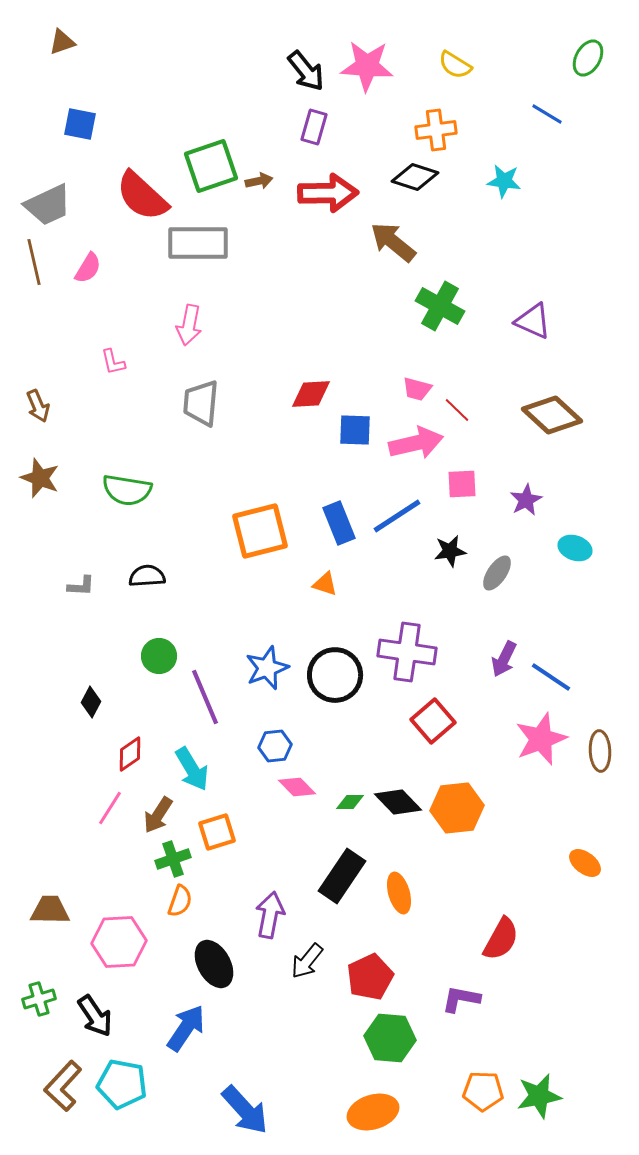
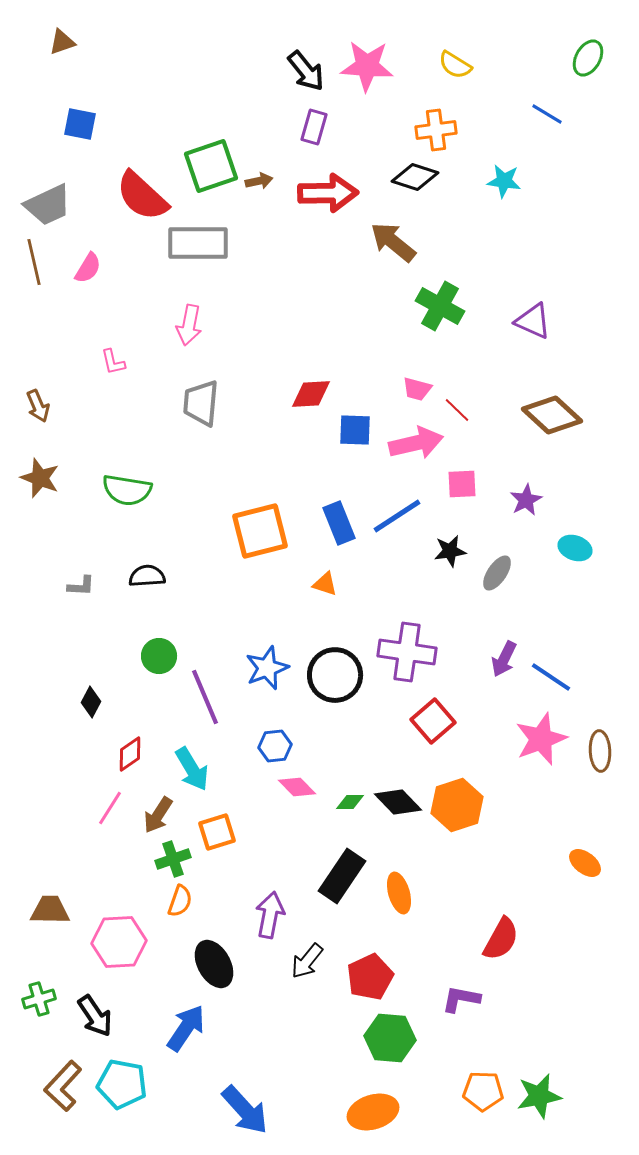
orange hexagon at (457, 808): moved 3 px up; rotated 12 degrees counterclockwise
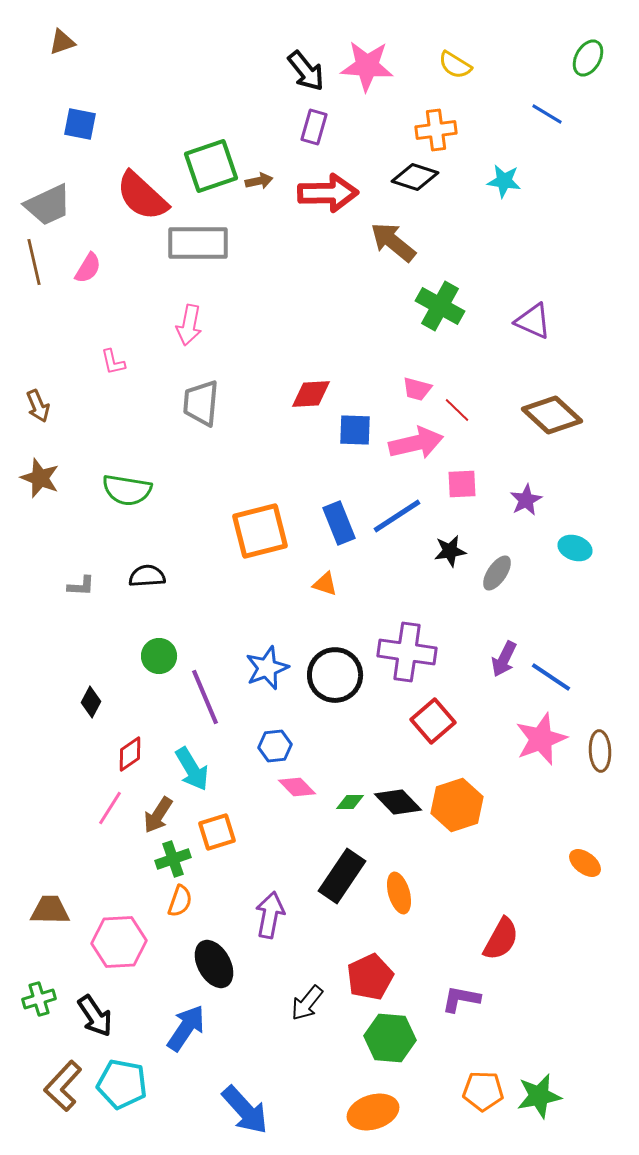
black arrow at (307, 961): moved 42 px down
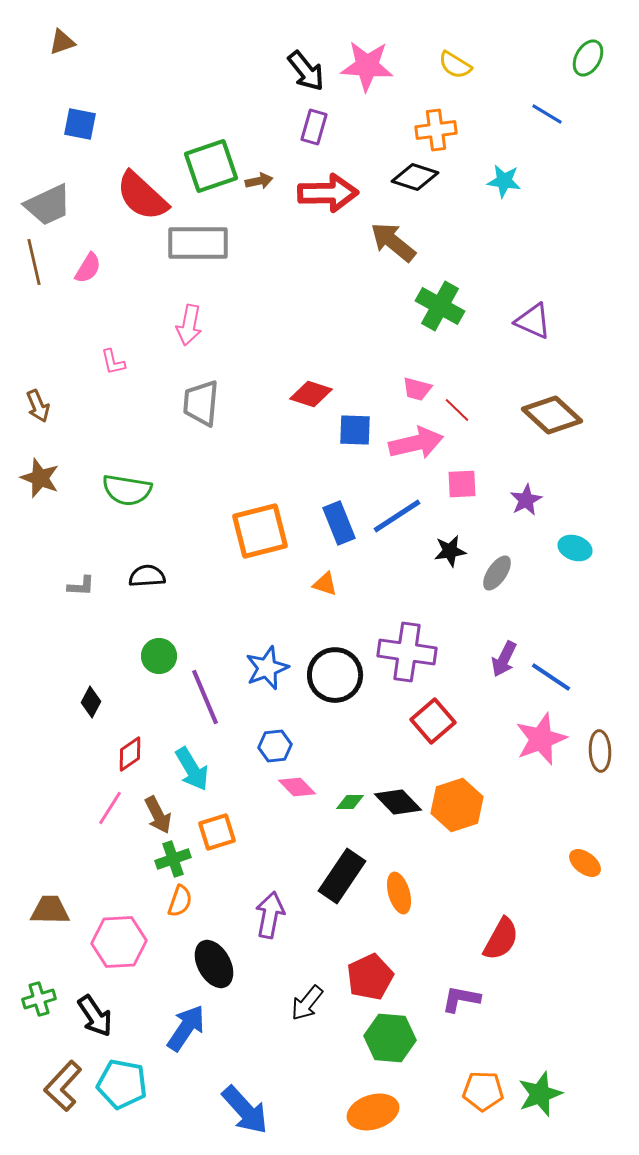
red diamond at (311, 394): rotated 21 degrees clockwise
brown arrow at (158, 815): rotated 60 degrees counterclockwise
green star at (539, 1096): moved 1 px right, 2 px up; rotated 9 degrees counterclockwise
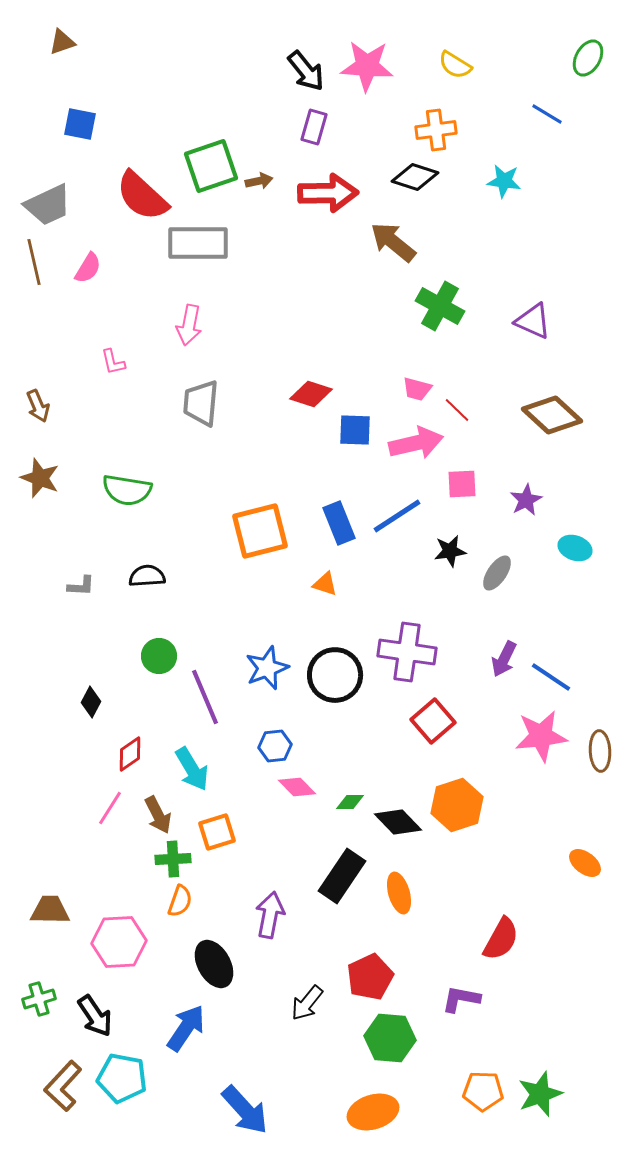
pink star at (541, 739): moved 3 px up; rotated 14 degrees clockwise
black diamond at (398, 802): moved 20 px down
green cross at (173, 859): rotated 16 degrees clockwise
cyan pentagon at (122, 1084): moved 6 px up
